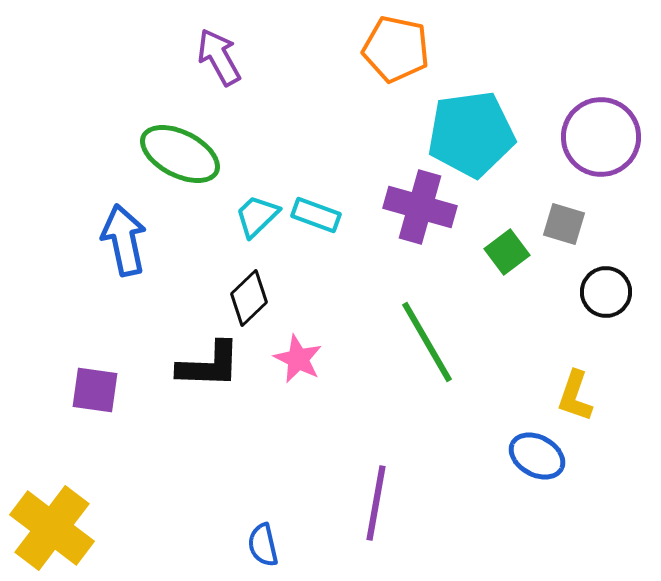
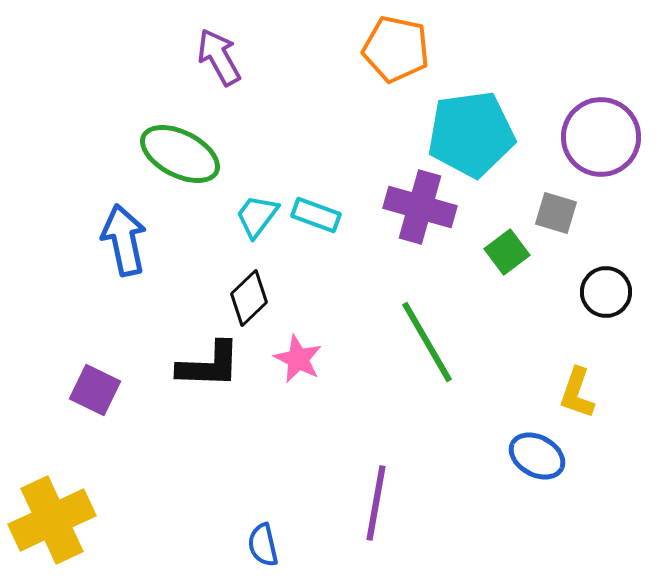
cyan trapezoid: rotated 9 degrees counterclockwise
gray square: moved 8 px left, 11 px up
purple square: rotated 18 degrees clockwise
yellow L-shape: moved 2 px right, 3 px up
yellow cross: moved 8 px up; rotated 28 degrees clockwise
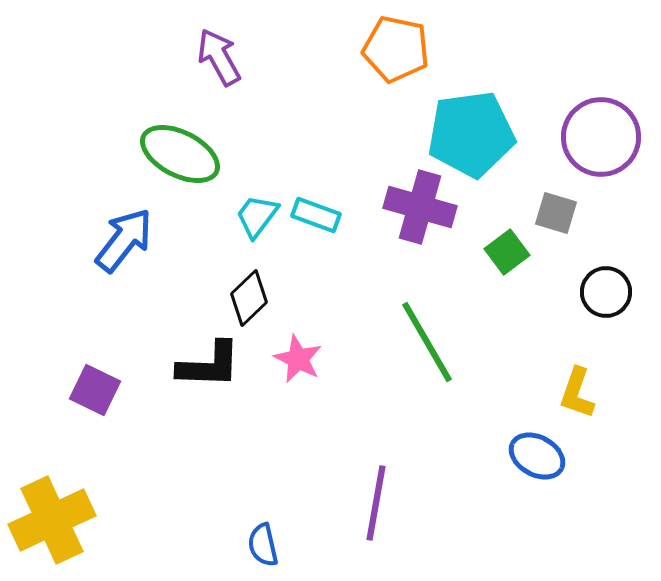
blue arrow: rotated 50 degrees clockwise
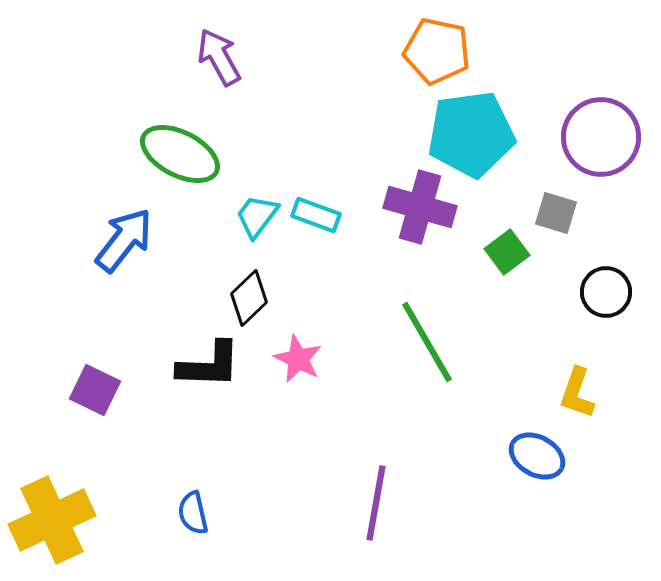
orange pentagon: moved 41 px right, 2 px down
blue semicircle: moved 70 px left, 32 px up
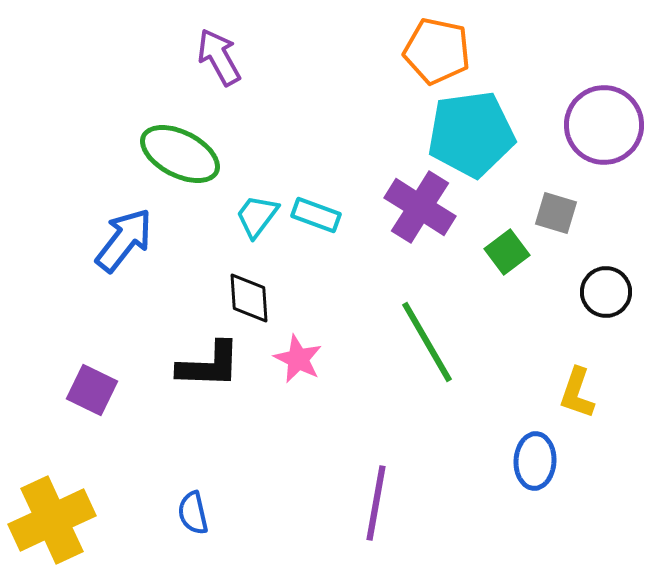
purple circle: moved 3 px right, 12 px up
purple cross: rotated 16 degrees clockwise
black diamond: rotated 50 degrees counterclockwise
purple square: moved 3 px left
blue ellipse: moved 2 px left, 5 px down; rotated 64 degrees clockwise
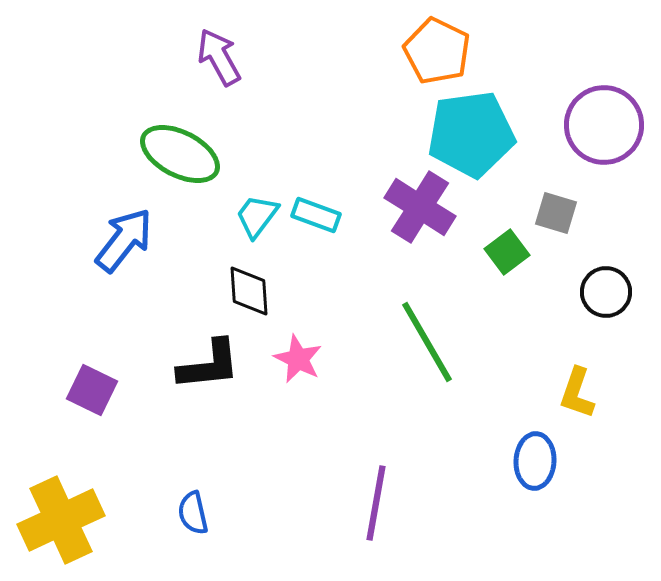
orange pentagon: rotated 14 degrees clockwise
black diamond: moved 7 px up
black L-shape: rotated 8 degrees counterclockwise
yellow cross: moved 9 px right
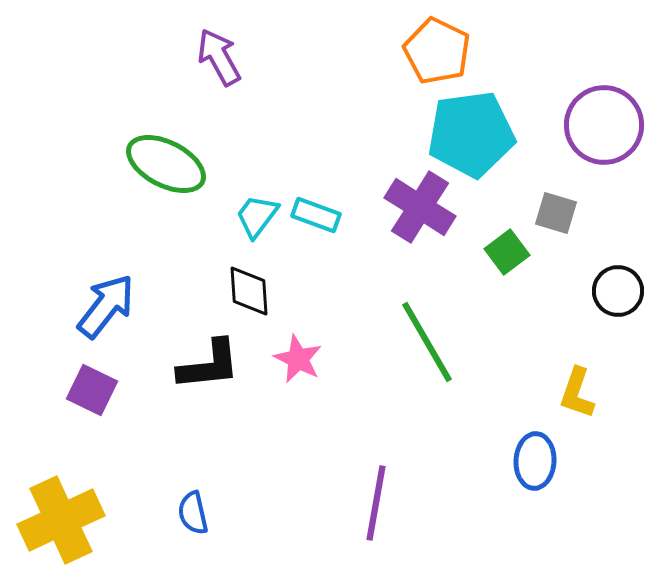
green ellipse: moved 14 px left, 10 px down
blue arrow: moved 18 px left, 66 px down
black circle: moved 12 px right, 1 px up
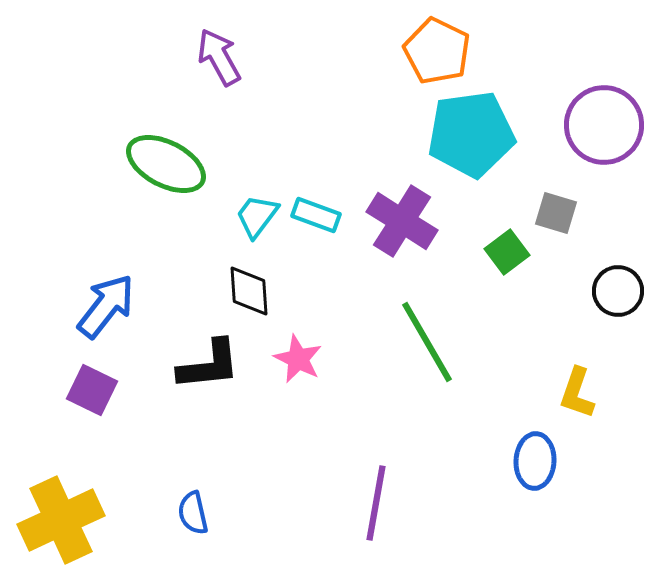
purple cross: moved 18 px left, 14 px down
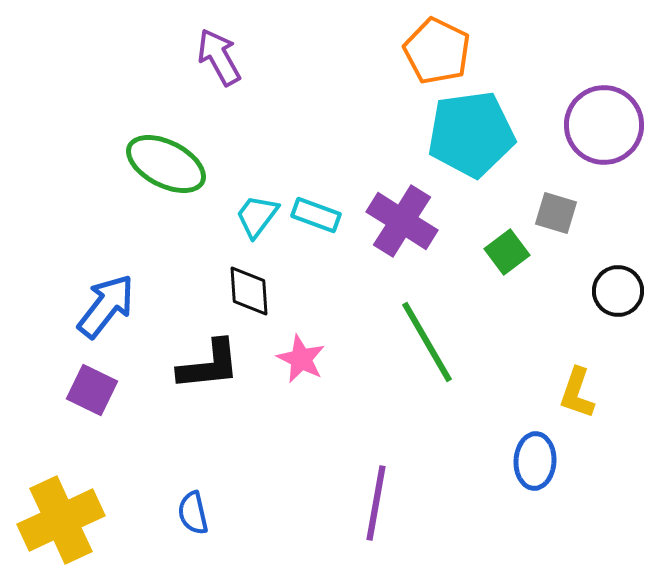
pink star: moved 3 px right
